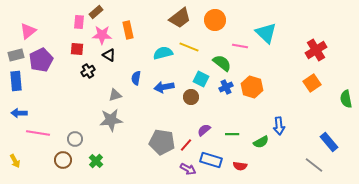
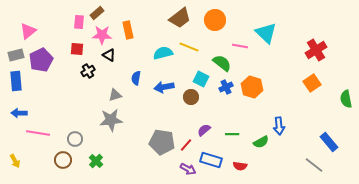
brown rectangle at (96, 12): moved 1 px right, 1 px down
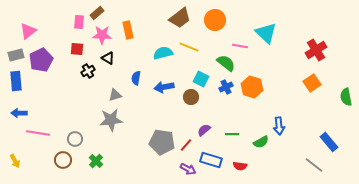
black triangle at (109, 55): moved 1 px left, 3 px down
green semicircle at (222, 63): moved 4 px right
green semicircle at (346, 99): moved 2 px up
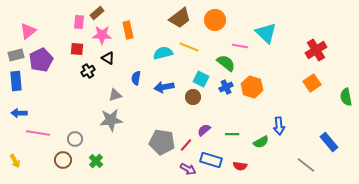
brown circle at (191, 97): moved 2 px right
gray line at (314, 165): moved 8 px left
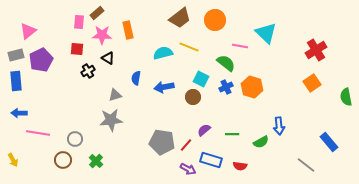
yellow arrow at (15, 161): moved 2 px left, 1 px up
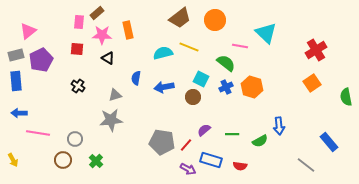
black cross at (88, 71): moved 10 px left, 15 px down; rotated 24 degrees counterclockwise
green semicircle at (261, 142): moved 1 px left, 1 px up
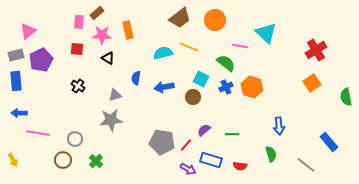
green semicircle at (260, 141): moved 11 px right, 13 px down; rotated 77 degrees counterclockwise
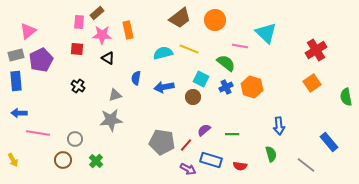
yellow line at (189, 47): moved 2 px down
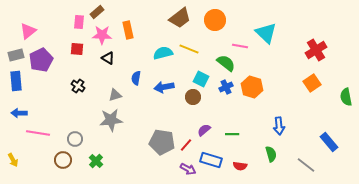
brown rectangle at (97, 13): moved 1 px up
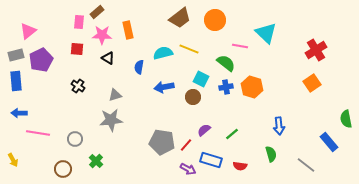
blue semicircle at (136, 78): moved 3 px right, 11 px up
blue cross at (226, 87): rotated 16 degrees clockwise
green semicircle at (346, 97): moved 22 px down
green line at (232, 134): rotated 40 degrees counterclockwise
brown circle at (63, 160): moved 9 px down
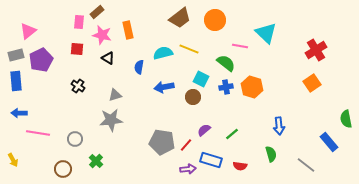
pink star at (102, 35): rotated 12 degrees clockwise
purple arrow at (188, 169): rotated 35 degrees counterclockwise
